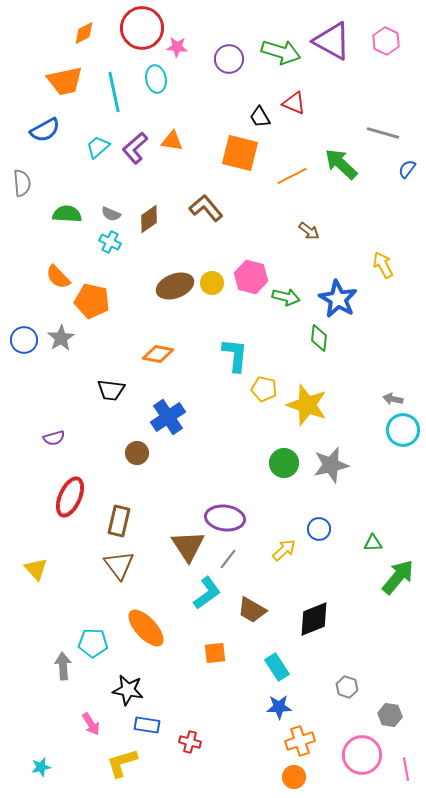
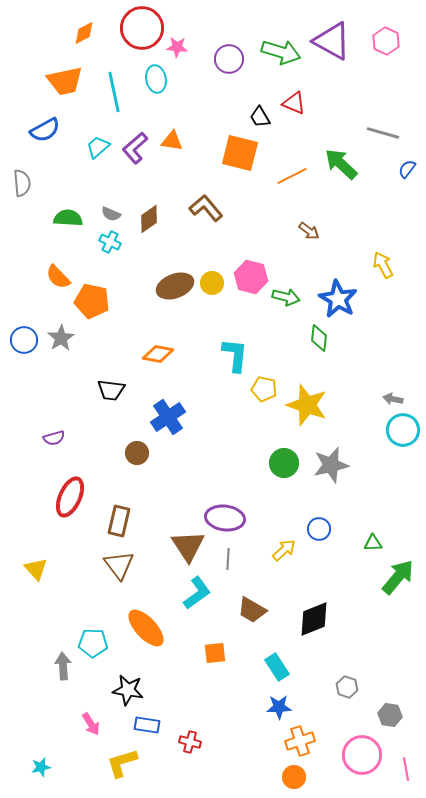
green semicircle at (67, 214): moved 1 px right, 4 px down
gray line at (228, 559): rotated 35 degrees counterclockwise
cyan L-shape at (207, 593): moved 10 px left
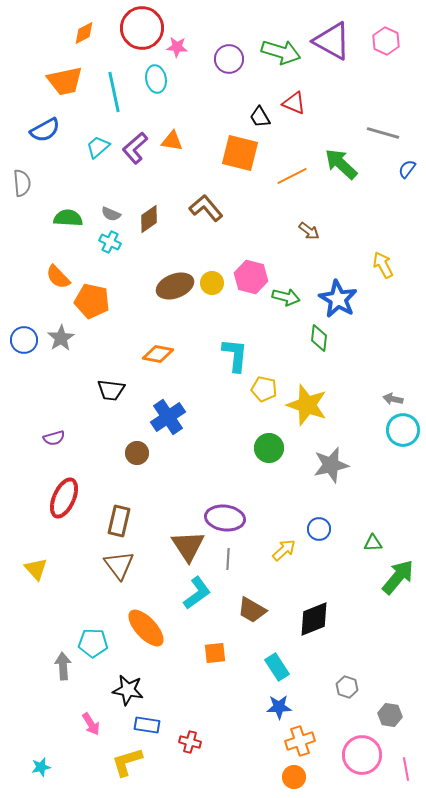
green circle at (284, 463): moved 15 px left, 15 px up
red ellipse at (70, 497): moved 6 px left, 1 px down
yellow L-shape at (122, 763): moved 5 px right, 1 px up
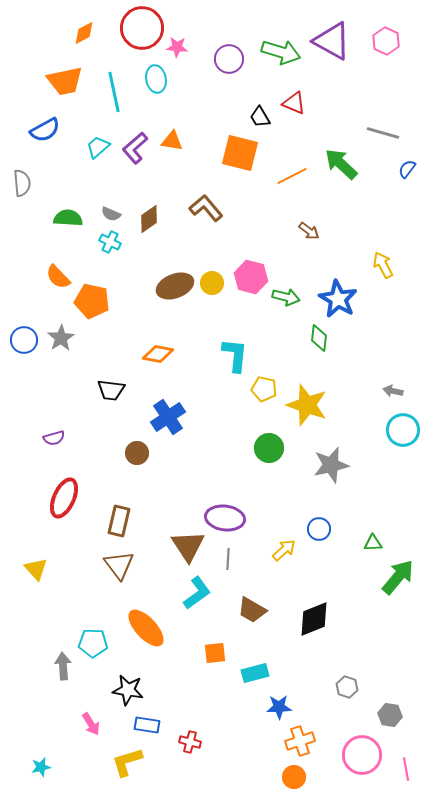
gray arrow at (393, 399): moved 8 px up
cyan rectangle at (277, 667): moved 22 px left, 6 px down; rotated 72 degrees counterclockwise
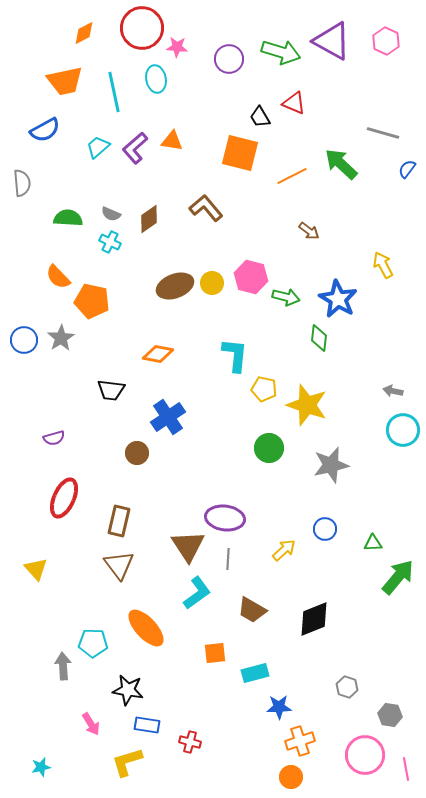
blue circle at (319, 529): moved 6 px right
pink circle at (362, 755): moved 3 px right
orange circle at (294, 777): moved 3 px left
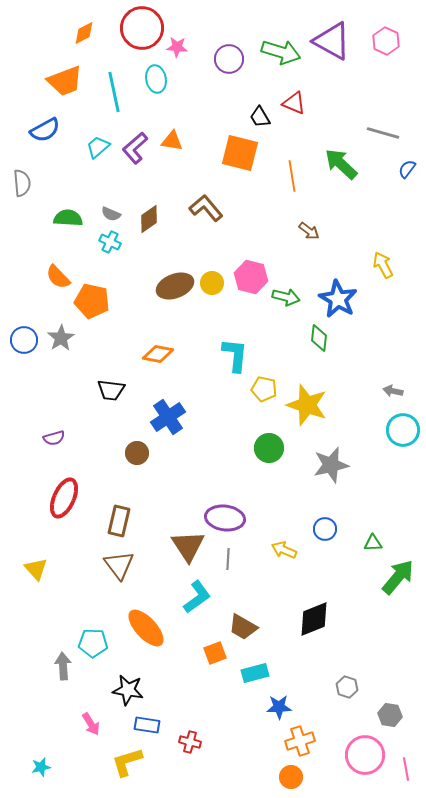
orange trapezoid at (65, 81): rotated 9 degrees counterclockwise
orange line at (292, 176): rotated 72 degrees counterclockwise
yellow arrow at (284, 550): rotated 115 degrees counterclockwise
cyan L-shape at (197, 593): moved 4 px down
brown trapezoid at (252, 610): moved 9 px left, 17 px down
orange square at (215, 653): rotated 15 degrees counterclockwise
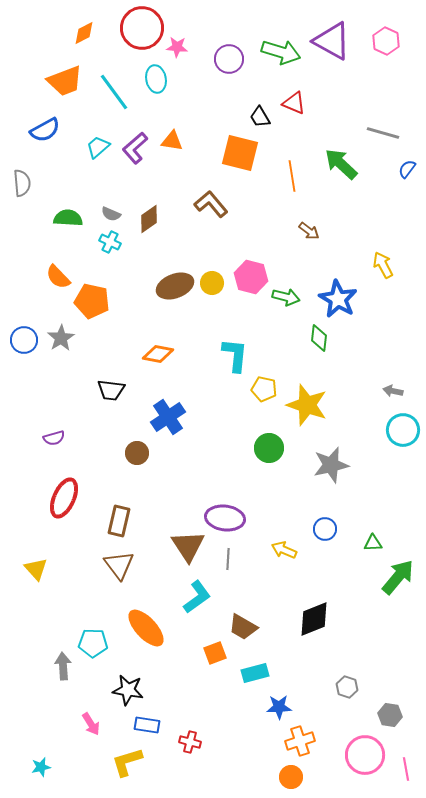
cyan line at (114, 92): rotated 24 degrees counterclockwise
brown L-shape at (206, 208): moved 5 px right, 4 px up
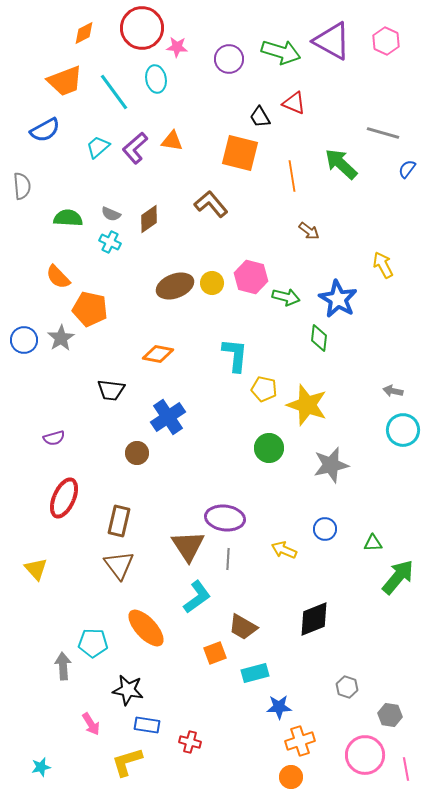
gray semicircle at (22, 183): moved 3 px down
orange pentagon at (92, 301): moved 2 px left, 8 px down
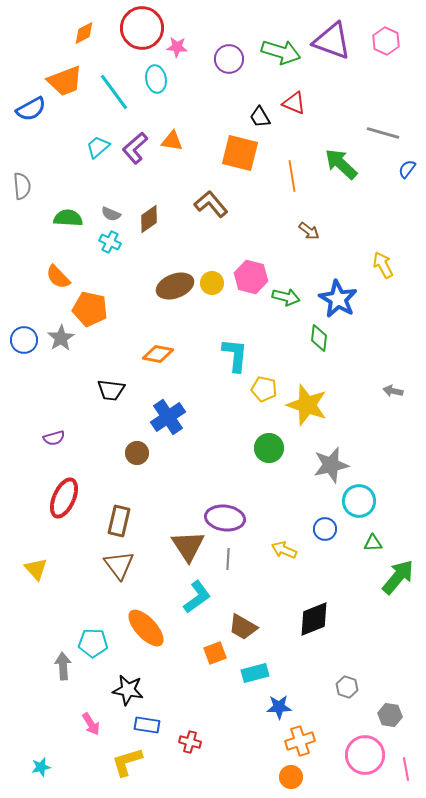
purple triangle at (332, 41): rotated 9 degrees counterclockwise
blue semicircle at (45, 130): moved 14 px left, 21 px up
cyan circle at (403, 430): moved 44 px left, 71 px down
